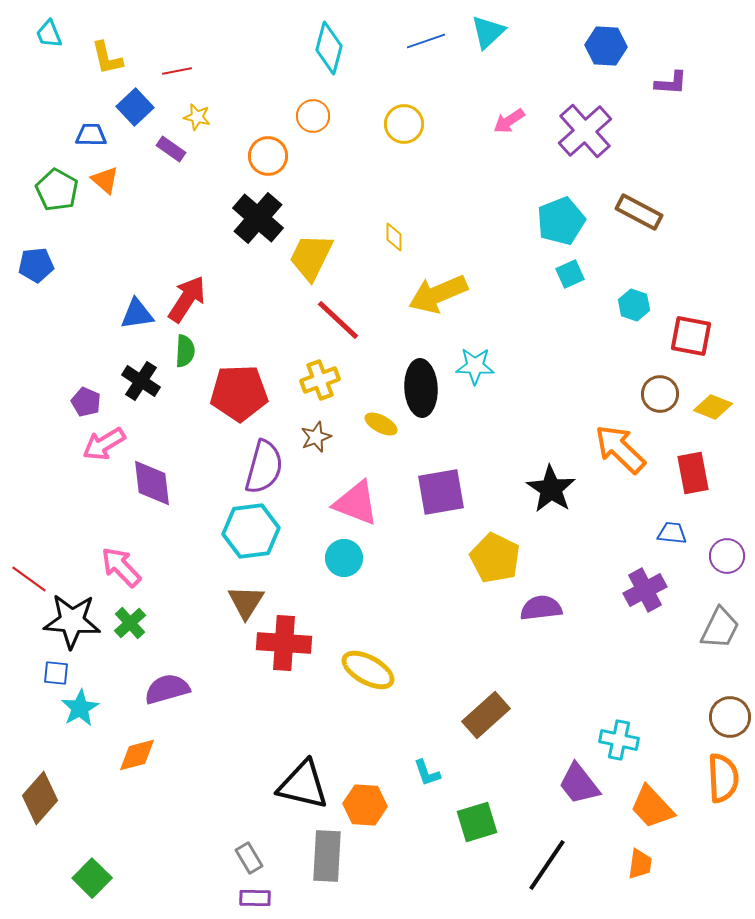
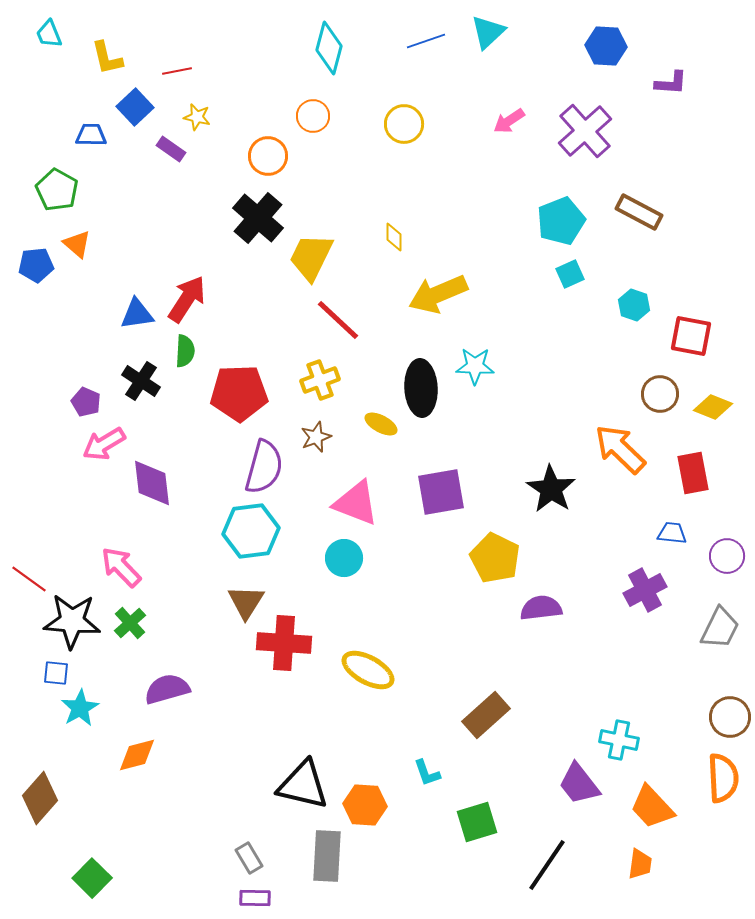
orange triangle at (105, 180): moved 28 px left, 64 px down
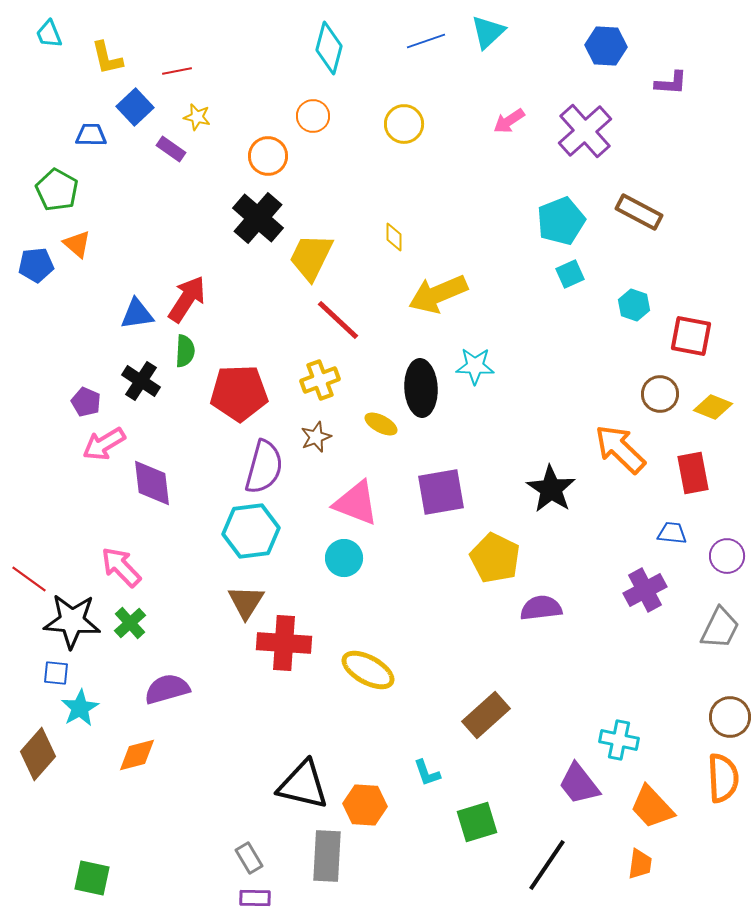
brown diamond at (40, 798): moved 2 px left, 44 px up
green square at (92, 878): rotated 33 degrees counterclockwise
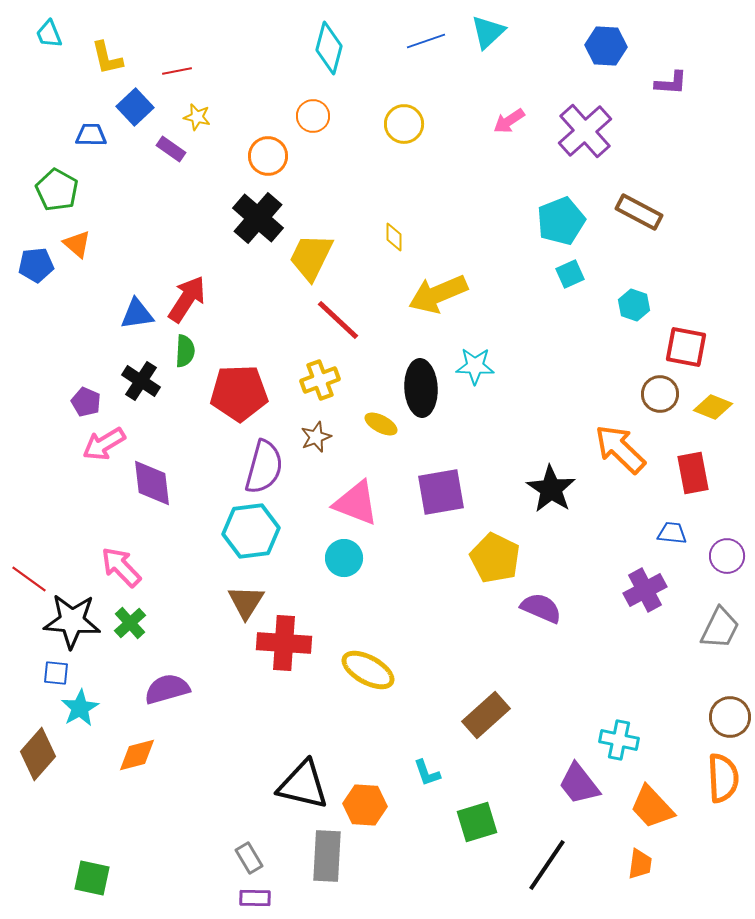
red square at (691, 336): moved 5 px left, 11 px down
purple semicircle at (541, 608): rotated 30 degrees clockwise
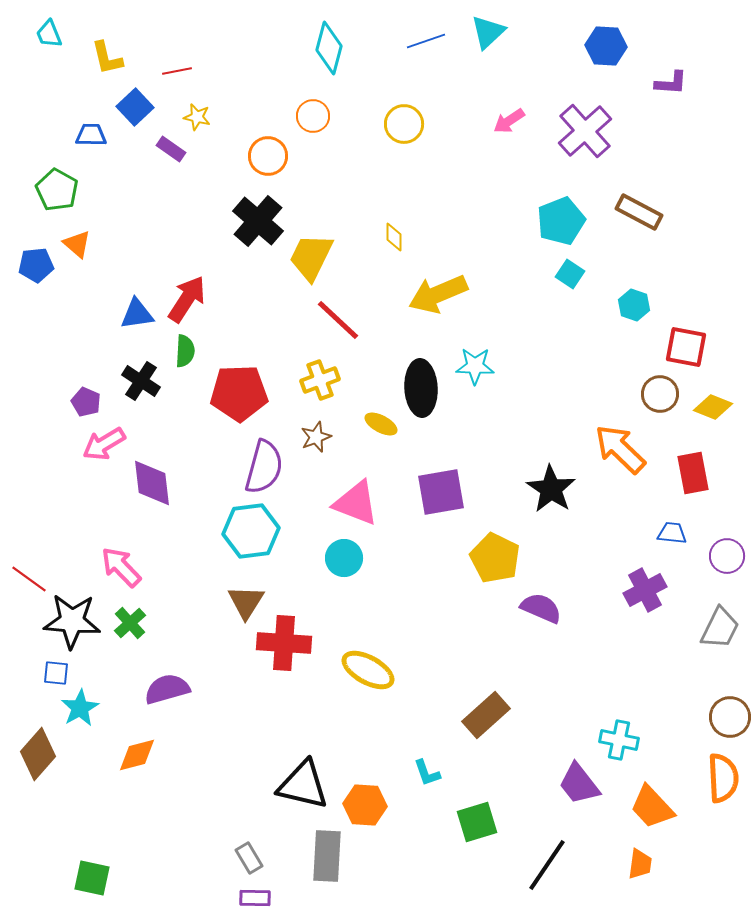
black cross at (258, 218): moved 3 px down
cyan square at (570, 274): rotated 32 degrees counterclockwise
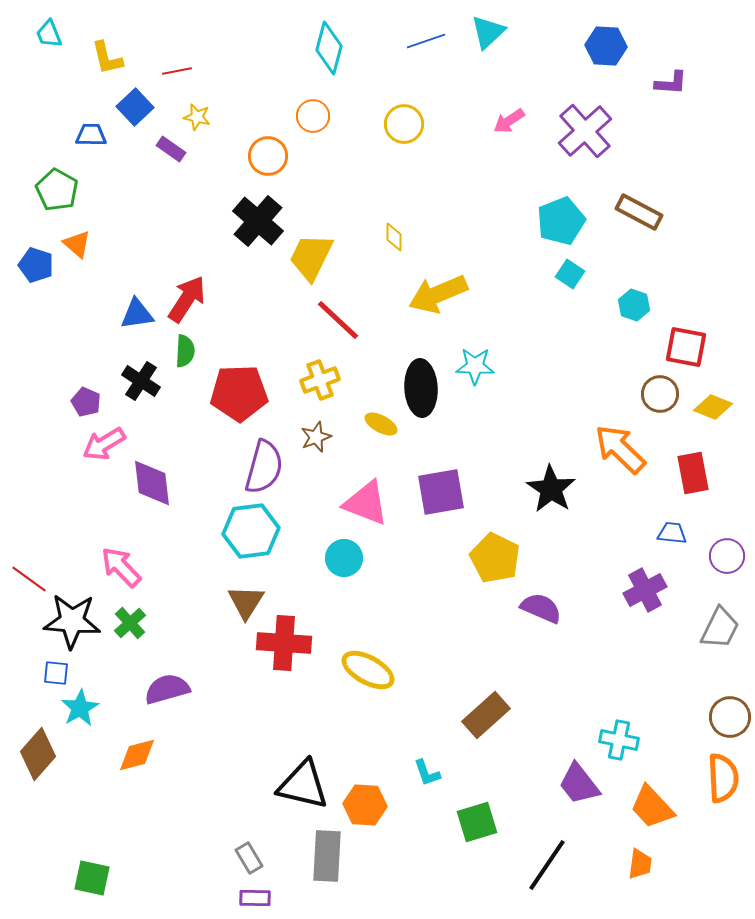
blue pentagon at (36, 265): rotated 24 degrees clockwise
pink triangle at (356, 503): moved 10 px right
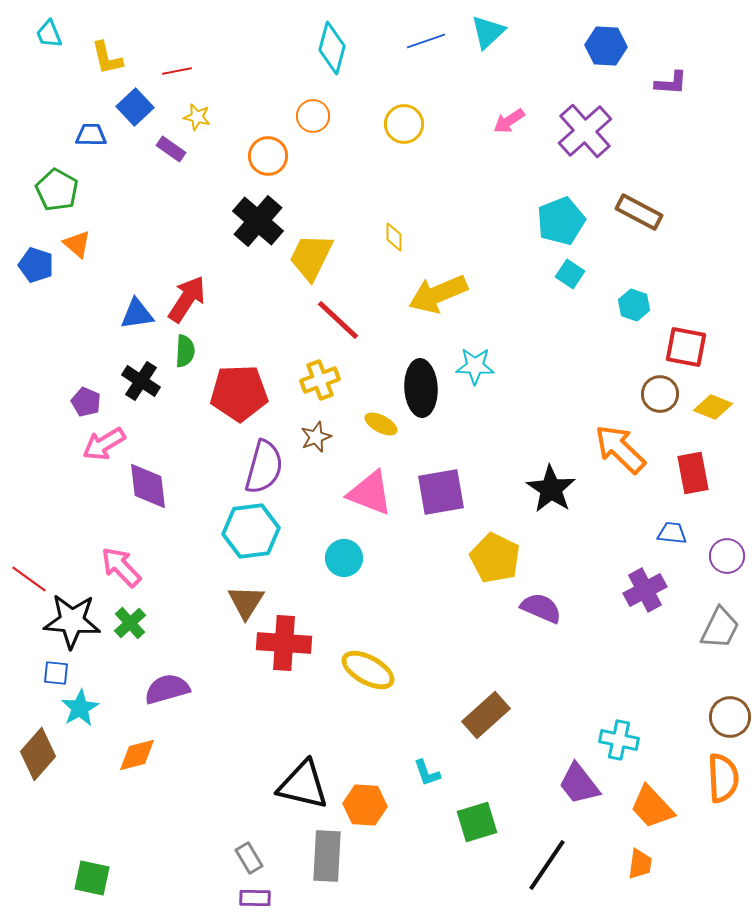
cyan diamond at (329, 48): moved 3 px right
purple diamond at (152, 483): moved 4 px left, 3 px down
pink triangle at (366, 503): moved 4 px right, 10 px up
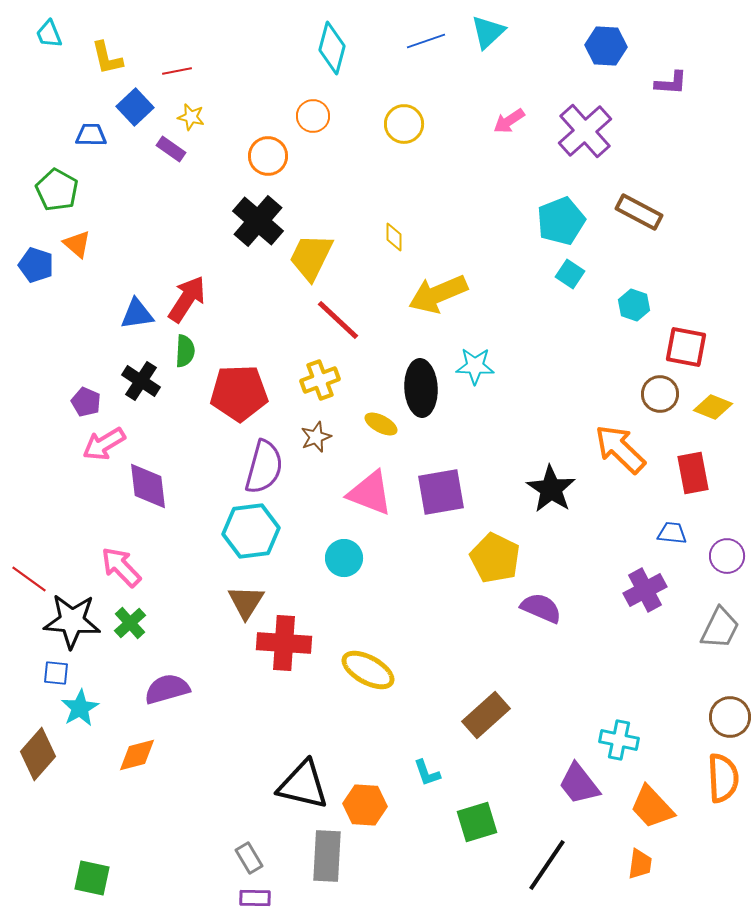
yellow star at (197, 117): moved 6 px left
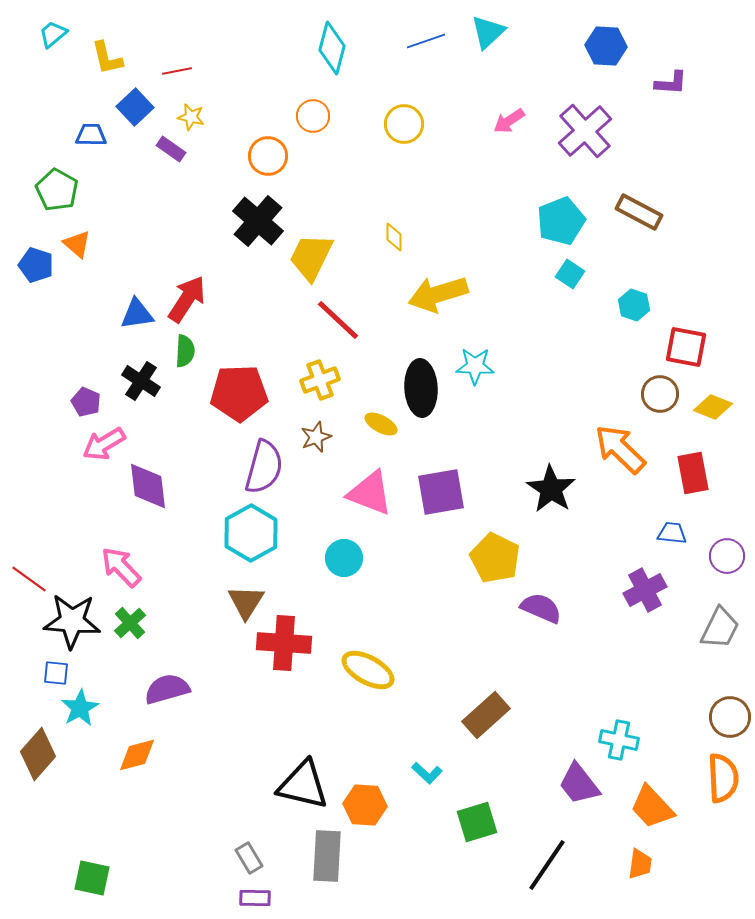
cyan trapezoid at (49, 34): moved 4 px right; rotated 72 degrees clockwise
yellow arrow at (438, 294): rotated 6 degrees clockwise
cyan hexagon at (251, 531): moved 2 px down; rotated 22 degrees counterclockwise
cyan L-shape at (427, 773): rotated 28 degrees counterclockwise
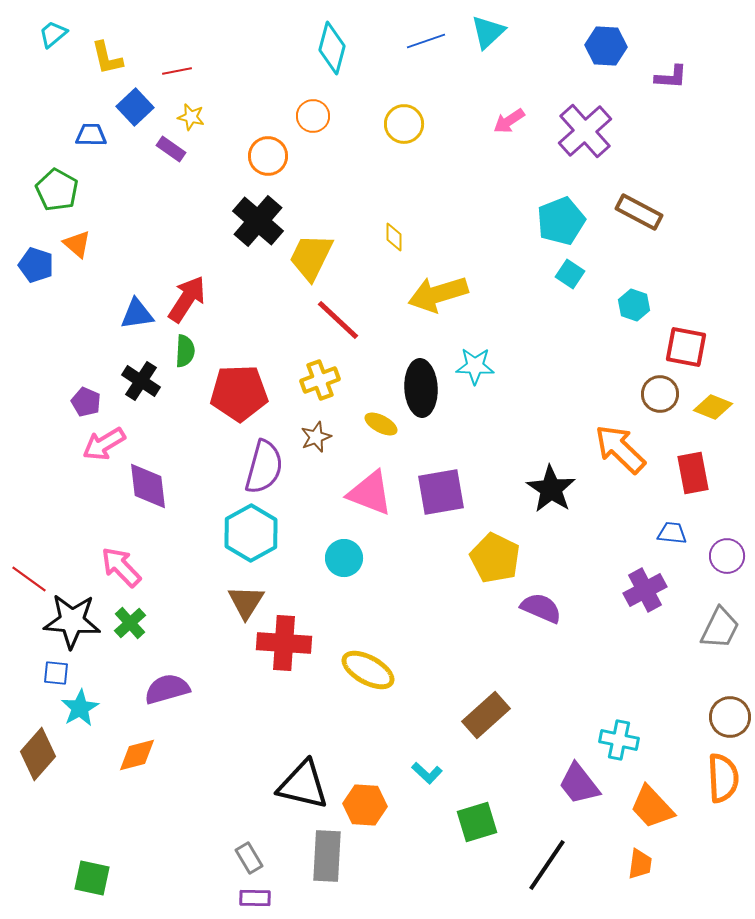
purple L-shape at (671, 83): moved 6 px up
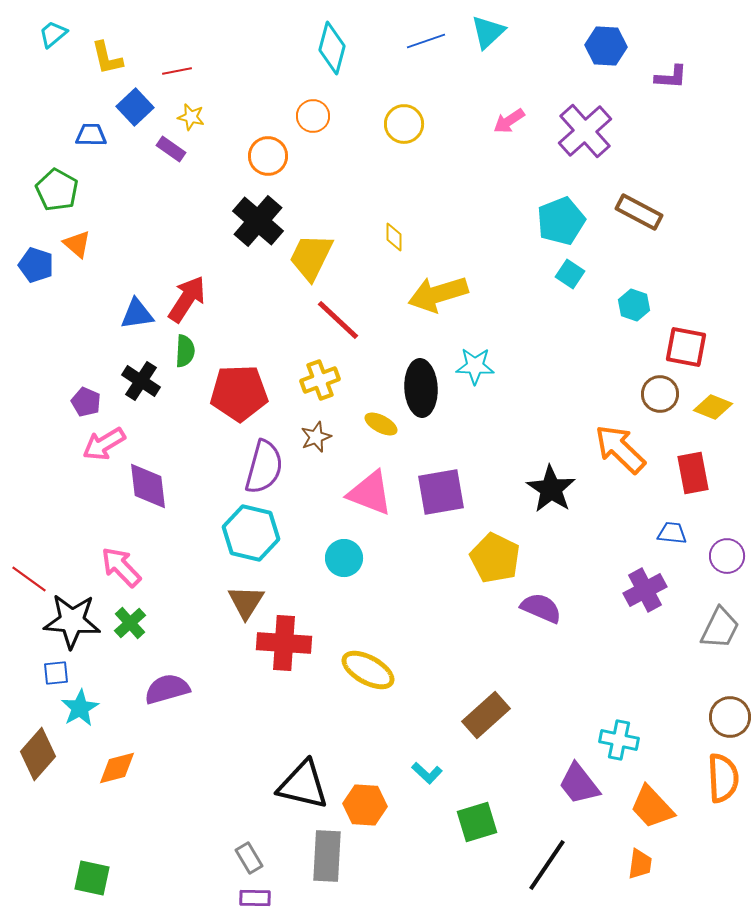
cyan hexagon at (251, 533): rotated 18 degrees counterclockwise
blue square at (56, 673): rotated 12 degrees counterclockwise
orange diamond at (137, 755): moved 20 px left, 13 px down
